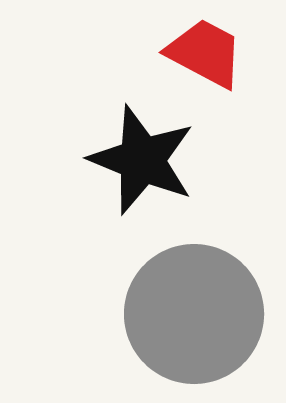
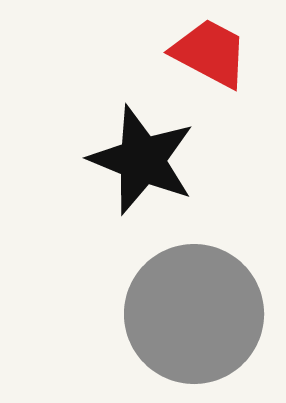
red trapezoid: moved 5 px right
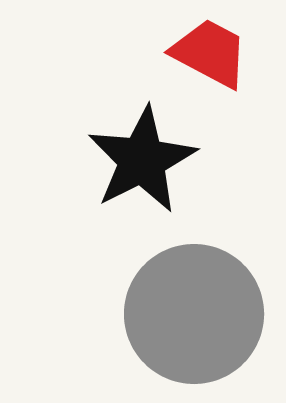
black star: rotated 23 degrees clockwise
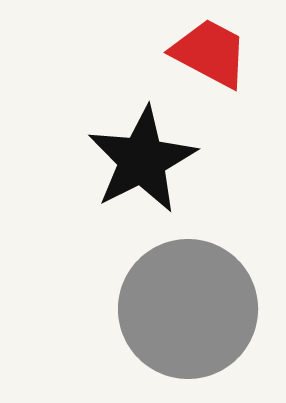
gray circle: moved 6 px left, 5 px up
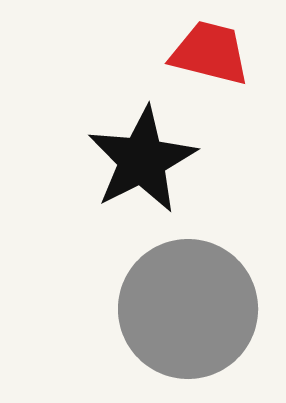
red trapezoid: rotated 14 degrees counterclockwise
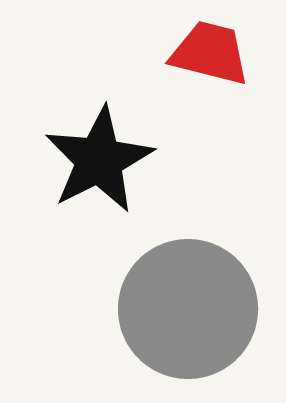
black star: moved 43 px left
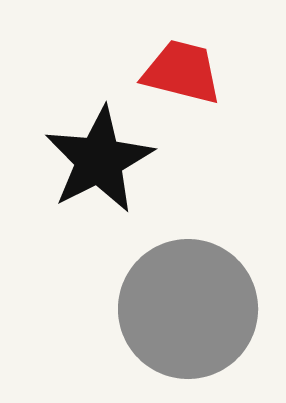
red trapezoid: moved 28 px left, 19 px down
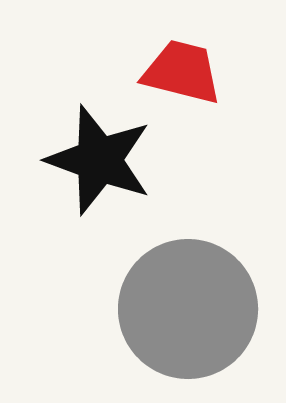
black star: rotated 25 degrees counterclockwise
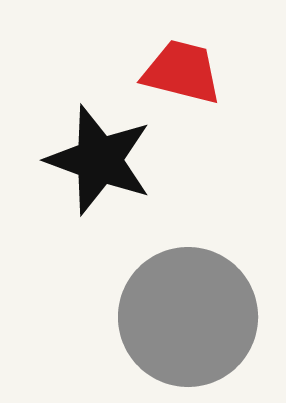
gray circle: moved 8 px down
